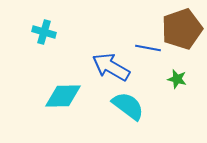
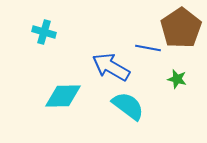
brown pentagon: moved 1 px left, 1 px up; rotated 15 degrees counterclockwise
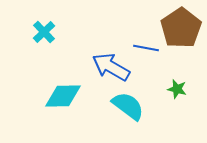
cyan cross: rotated 30 degrees clockwise
blue line: moved 2 px left
green star: moved 10 px down
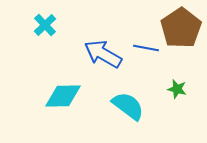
cyan cross: moved 1 px right, 7 px up
blue arrow: moved 8 px left, 13 px up
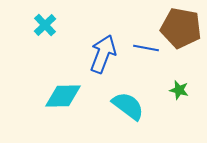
brown pentagon: rotated 27 degrees counterclockwise
blue arrow: rotated 81 degrees clockwise
green star: moved 2 px right, 1 px down
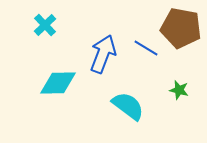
blue line: rotated 20 degrees clockwise
cyan diamond: moved 5 px left, 13 px up
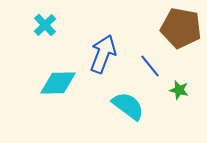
blue line: moved 4 px right, 18 px down; rotated 20 degrees clockwise
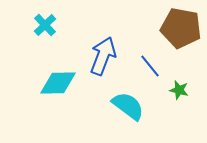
blue arrow: moved 2 px down
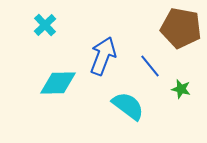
green star: moved 2 px right, 1 px up
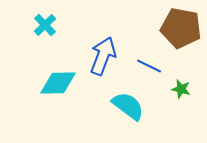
blue line: moved 1 px left; rotated 25 degrees counterclockwise
